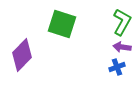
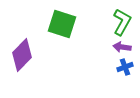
blue cross: moved 8 px right
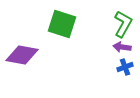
green L-shape: moved 1 px right, 2 px down
purple diamond: rotated 56 degrees clockwise
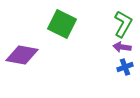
green square: rotated 8 degrees clockwise
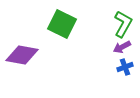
purple arrow: rotated 36 degrees counterclockwise
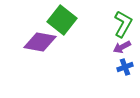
green square: moved 4 px up; rotated 12 degrees clockwise
purple diamond: moved 18 px right, 13 px up
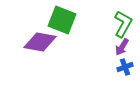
green square: rotated 16 degrees counterclockwise
purple arrow: rotated 30 degrees counterclockwise
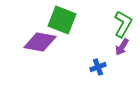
blue cross: moved 27 px left
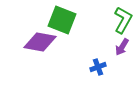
green L-shape: moved 4 px up
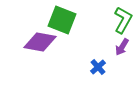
blue cross: rotated 21 degrees counterclockwise
